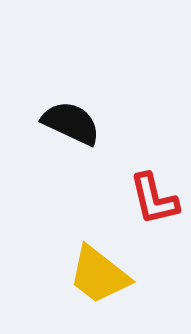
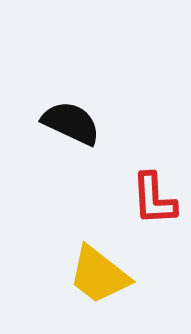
red L-shape: rotated 10 degrees clockwise
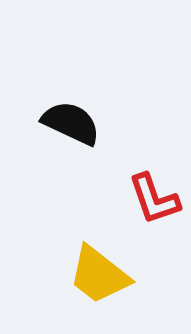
red L-shape: rotated 16 degrees counterclockwise
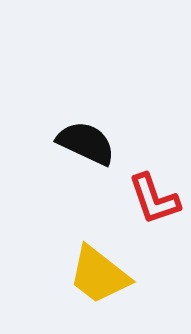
black semicircle: moved 15 px right, 20 px down
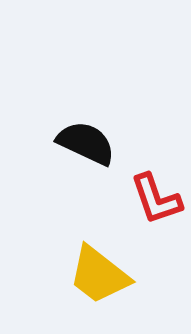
red L-shape: moved 2 px right
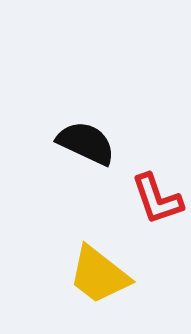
red L-shape: moved 1 px right
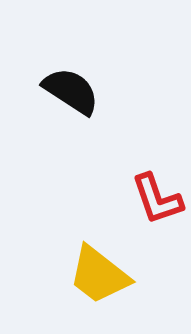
black semicircle: moved 15 px left, 52 px up; rotated 8 degrees clockwise
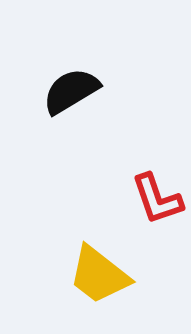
black semicircle: rotated 64 degrees counterclockwise
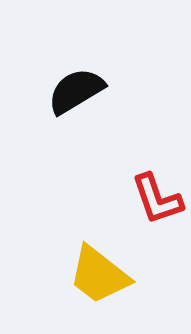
black semicircle: moved 5 px right
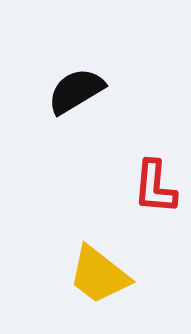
red L-shape: moved 2 px left, 12 px up; rotated 24 degrees clockwise
